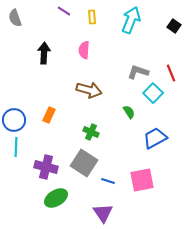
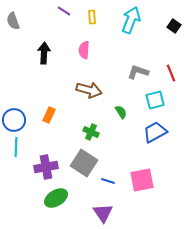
gray semicircle: moved 2 px left, 3 px down
cyan square: moved 2 px right, 7 px down; rotated 30 degrees clockwise
green semicircle: moved 8 px left
blue trapezoid: moved 6 px up
purple cross: rotated 25 degrees counterclockwise
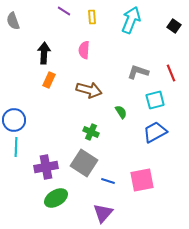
orange rectangle: moved 35 px up
purple triangle: rotated 15 degrees clockwise
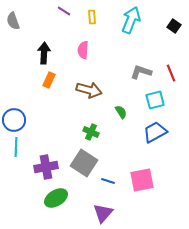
pink semicircle: moved 1 px left
gray L-shape: moved 3 px right
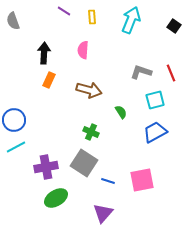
cyan line: rotated 60 degrees clockwise
